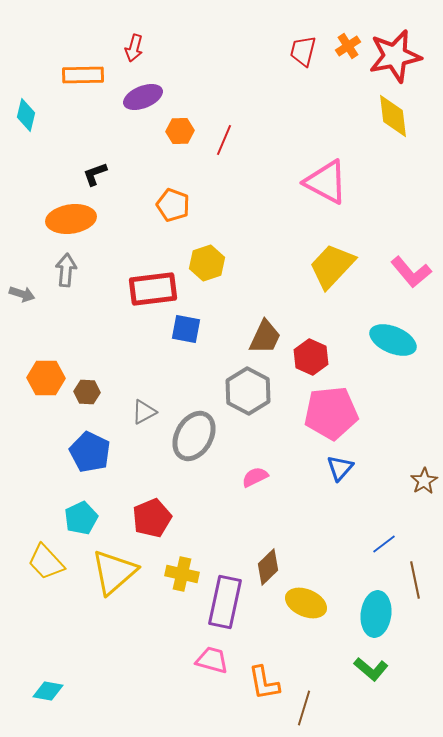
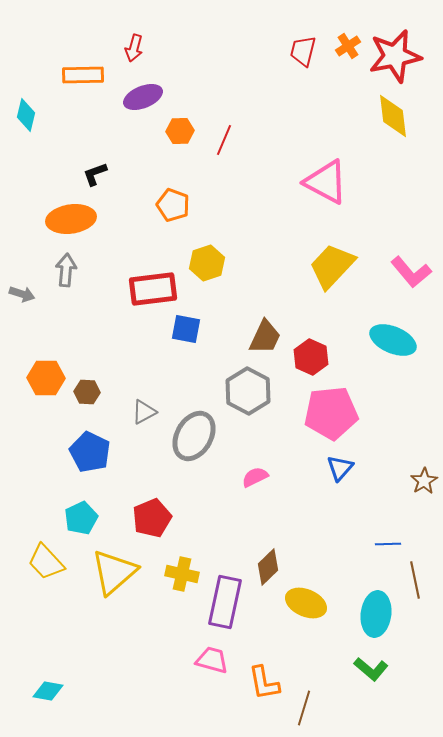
blue line at (384, 544): moved 4 px right; rotated 35 degrees clockwise
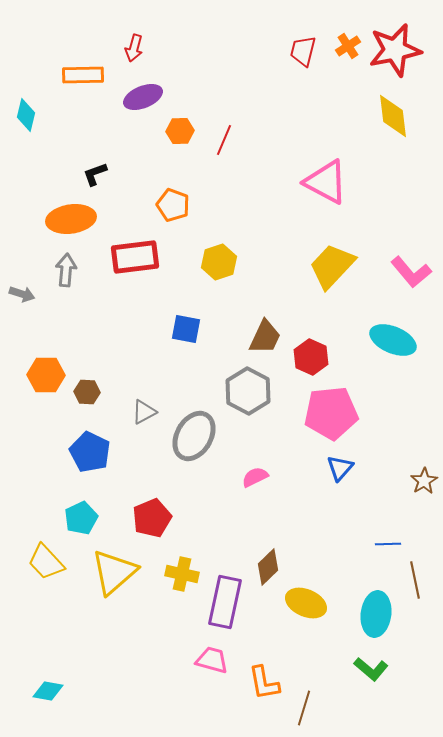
red star at (395, 56): moved 6 px up
yellow hexagon at (207, 263): moved 12 px right, 1 px up
red rectangle at (153, 289): moved 18 px left, 32 px up
orange hexagon at (46, 378): moved 3 px up
